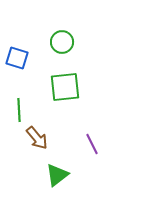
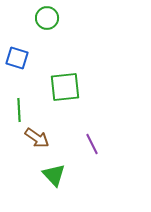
green circle: moved 15 px left, 24 px up
brown arrow: rotated 15 degrees counterclockwise
green triangle: moved 3 px left; rotated 35 degrees counterclockwise
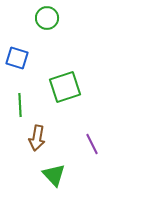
green square: rotated 12 degrees counterclockwise
green line: moved 1 px right, 5 px up
brown arrow: rotated 65 degrees clockwise
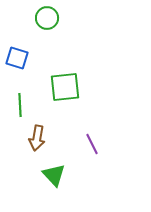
green square: rotated 12 degrees clockwise
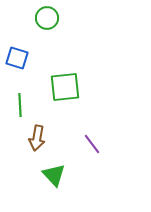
purple line: rotated 10 degrees counterclockwise
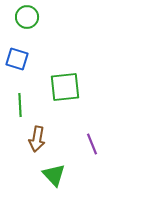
green circle: moved 20 px left, 1 px up
blue square: moved 1 px down
brown arrow: moved 1 px down
purple line: rotated 15 degrees clockwise
